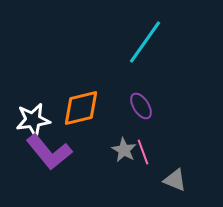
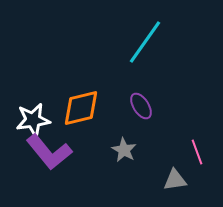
pink line: moved 54 px right
gray triangle: rotated 30 degrees counterclockwise
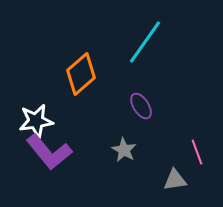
orange diamond: moved 34 px up; rotated 27 degrees counterclockwise
white star: moved 3 px right, 1 px down
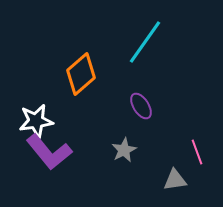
gray star: rotated 15 degrees clockwise
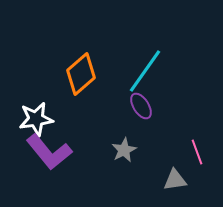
cyan line: moved 29 px down
white star: moved 2 px up
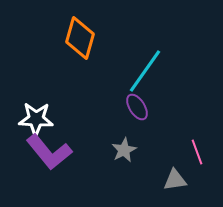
orange diamond: moved 1 px left, 36 px up; rotated 33 degrees counterclockwise
purple ellipse: moved 4 px left, 1 px down
white star: rotated 12 degrees clockwise
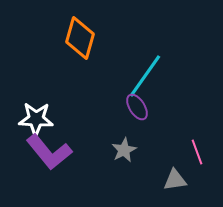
cyan line: moved 5 px down
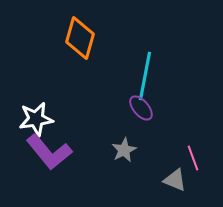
cyan line: rotated 24 degrees counterclockwise
purple ellipse: moved 4 px right, 1 px down; rotated 8 degrees counterclockwise
white star: rotated 12 degrees counterclockwise
pink line: moved 4 px left, 6 px down
gray triangle: rotated 30 degrees clockwise
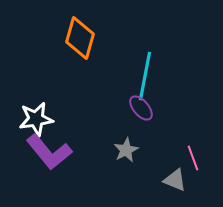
gray star: moved 2 px right
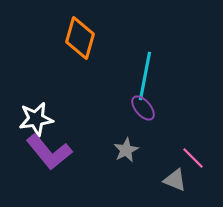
purple ellipse: moved 2 px right
pink line: rotated 25 degrees counterclockwise
